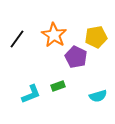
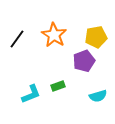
purple pentagon: moved 8 px right, 4 px down; rotated 25 degrees clockwise
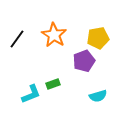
yellow pentagon: moved 2 px right, 1 px down
green rectangle: moved 5 px left, 2 px up
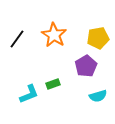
purple pentagon: moved 2 px right, 5 px down; rotated 10 degrees counterclockwise
cyan L-shape: moved 2 px left
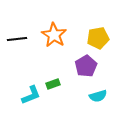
black line: rotated 48 degrees clockwise
cyan L-shape: moved 2 px right, 1 px down
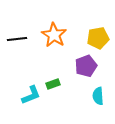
purple pentagon: rotated 10 degrees clockwise
cyan semicircle: rotated 102 degrees clockwise
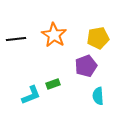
black line: moved 1 px left
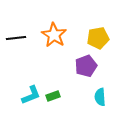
black line: moved 1 px up
green rectangle: moved 12 px down
cyan semicircle: moved 2 px right, 1 px down
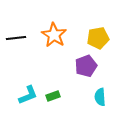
cyan L-shape: moved 3 px left
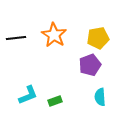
purple pentagon: moved 4 px right, 1 px up
green rectangle: moved 2 px right, 5 px down
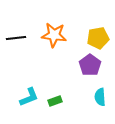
orange star: rotated 25 degrees counterclockwise
purple pentagon: rotated 15 degrees counterclockwise
cyan L-shape: moved 1 px right, 2 px down
